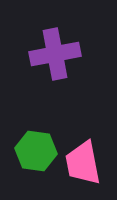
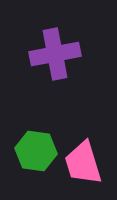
pink trapezoid: rotated 6 degrees counterclockwise
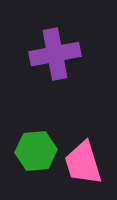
green hexagon: rotated 12 degrees counterclockwise
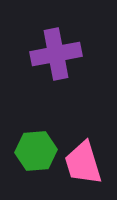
purple cross: moved 1 px right
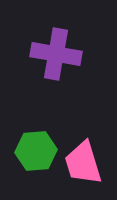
purple cross: rotated 21 degrees clockwise
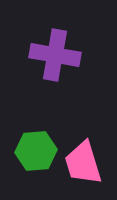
purple cross: moved 1 px left, 1 px down
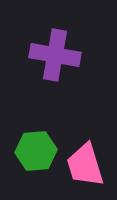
pink trapezoid: moved 2 px right, 2 px down
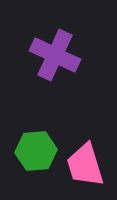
purple cross: rotated 15 degrees clockwise
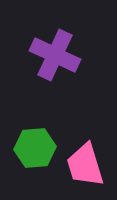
green hexagon: moved 1 px left, 3 px up
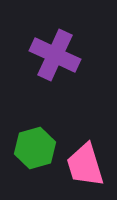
green hexagon: rotated 12 degrees counterclockwise
